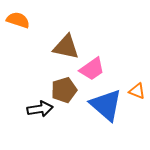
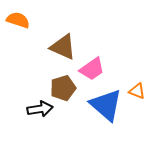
brown triangle: moved 3 px left; rotated 12 degrees clockwise
brown pentagon: moved 1 px left, 2 px up
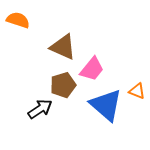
pink trapezoid: rotated 16 degrees counterclockwise
brown pentagon: moved 3 px up
black arrow: rotated 25 degrees counterclockwise
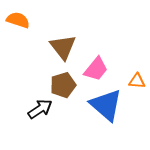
brown triangle: rotated 28 degrees clockwise
pink trapezoid: moved 4 px right
orange triangle: moved 10 px up; rotated 18 degrees counterclockwise
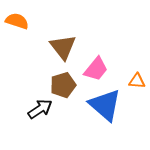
orange semicircle: moved 1 px left, 1 px down
blue triangle: moved 1 px left
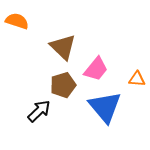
brown triangle: rotated 8 degrees counterclockwise
orange triangle: moved 2 px up
blue triangle: moved 2 px down; rotated 9 degrees clockwise
black arrow: moved 1 px left, 2 px down; rotated 10 degrees counterclockwise
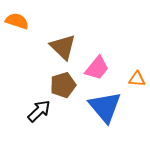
pink trapezoid: moved 1 px right, 1 px up
